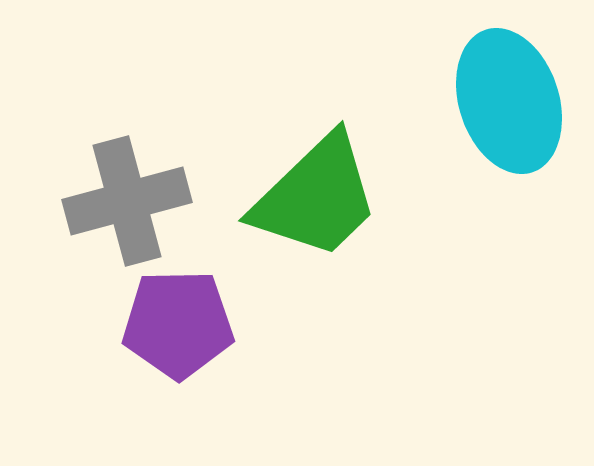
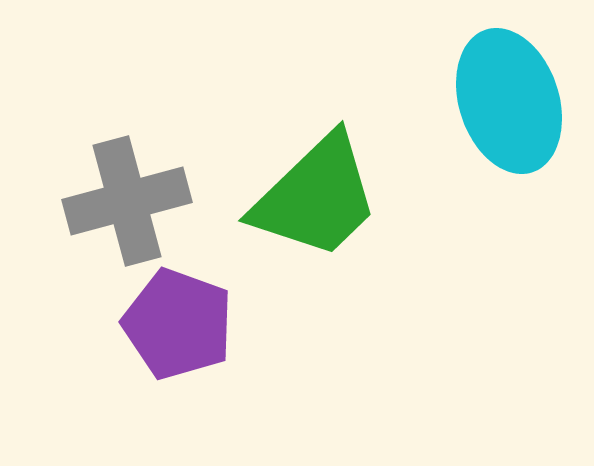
purple pentagon: rotated 21 degrees clockwise
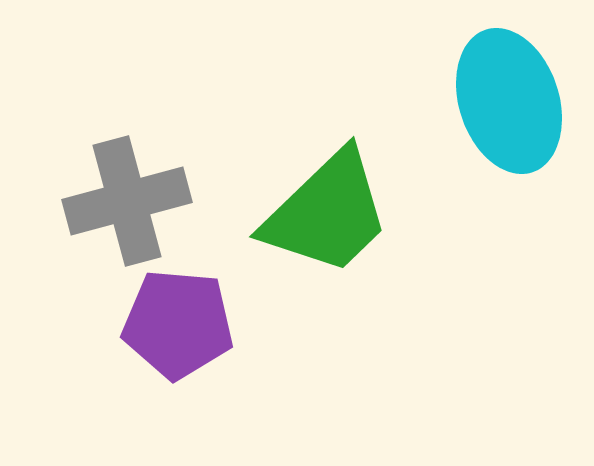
green trapezoid: moved 11 px right, 16 px down
purple pentagon: rotated 15 degrees counterclockwise
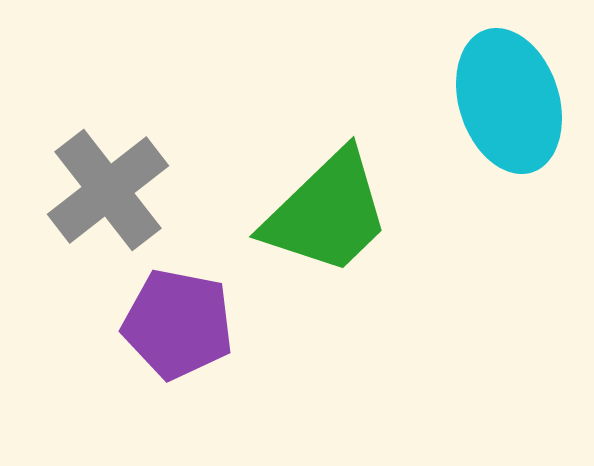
gray cross: moved 19 px left, 11 px up; rotated 23 degrees counterclockwise
purple pentagon: rotated 6 degrees clockwise
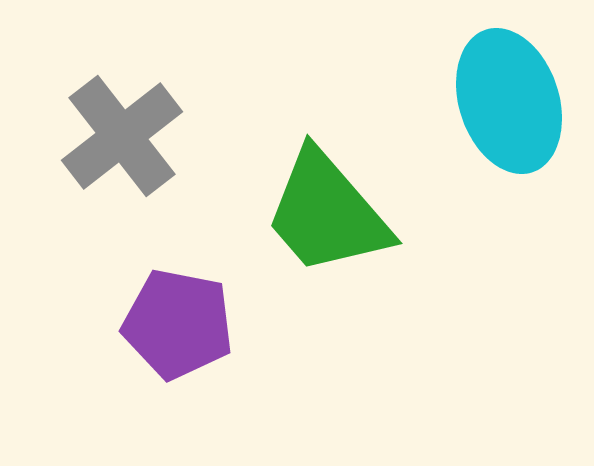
gray cross: moved 14 px right, 54 px up
green trapezoid: rotated 93 degrees clockwise
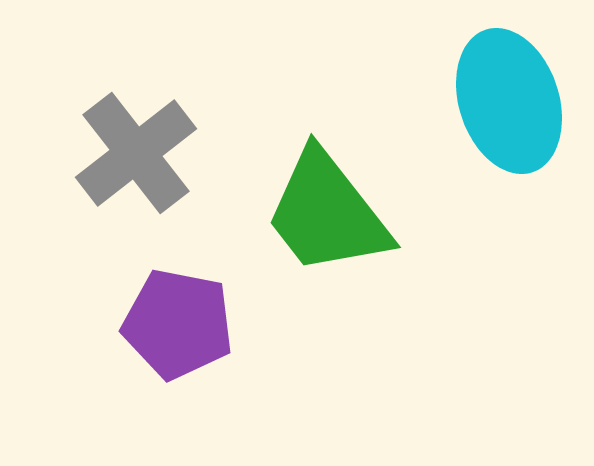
gray cross: moved 14 px right, 17 px down
green trapezoid: rotated 3 degrees clockwise
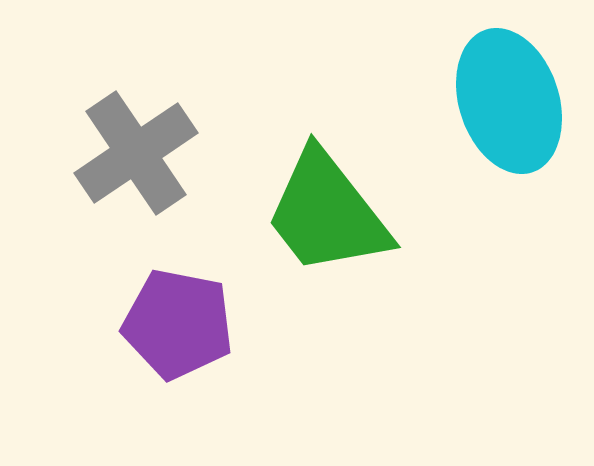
gray cross: rotated 4 degrees clockwise
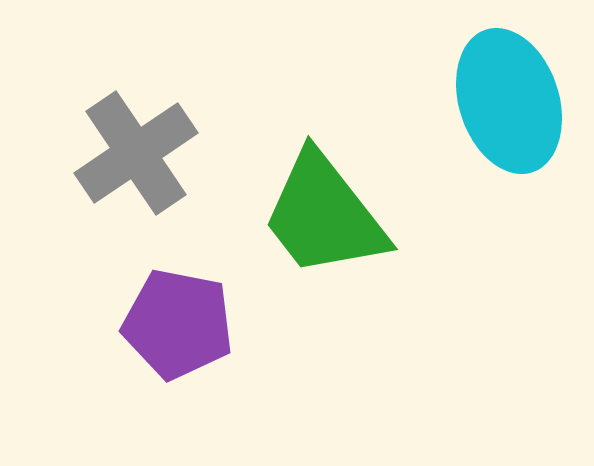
green trapezoid: moved 3 px left, 2 px down
